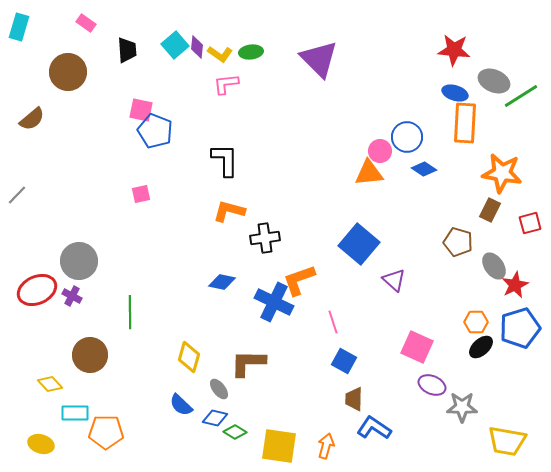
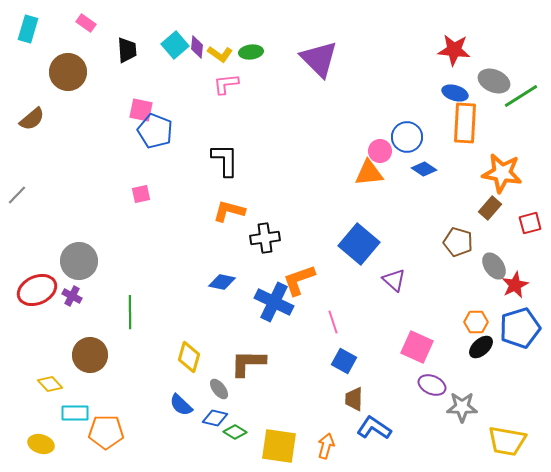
cyan rectangle at (19, 27): moved 9 px right, 2 px down
brown rectangle at (490, 210): moved 2 px up; rotated 15 degrees clockwise
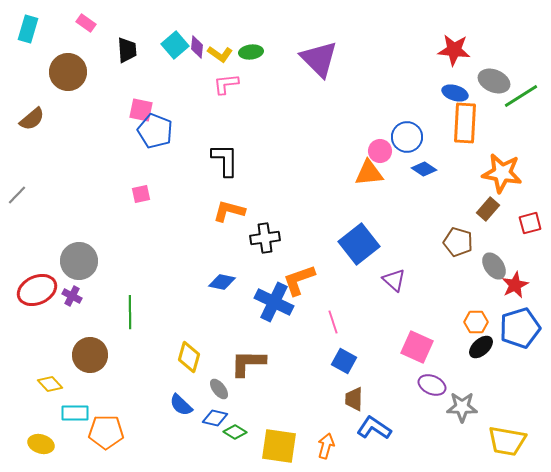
brown rectangle at (490, 208): moved 2 px left, 1 px down
blue square at (359, 244): rotated 12 degrees clockwise
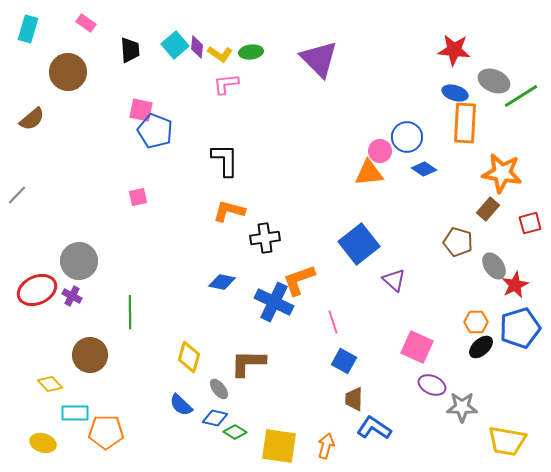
black trapezoid at (127, 50): moved 3 px right
pink square at (141, 194): moved 3 px left, 3 px down
yellow ellipse at (41, 444): moved 2 px right, 1 px up
